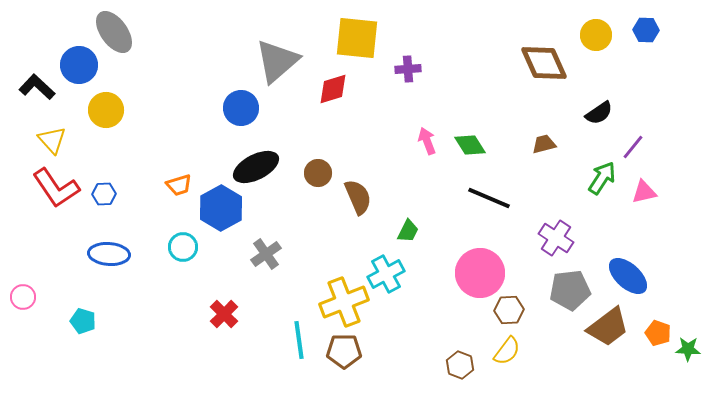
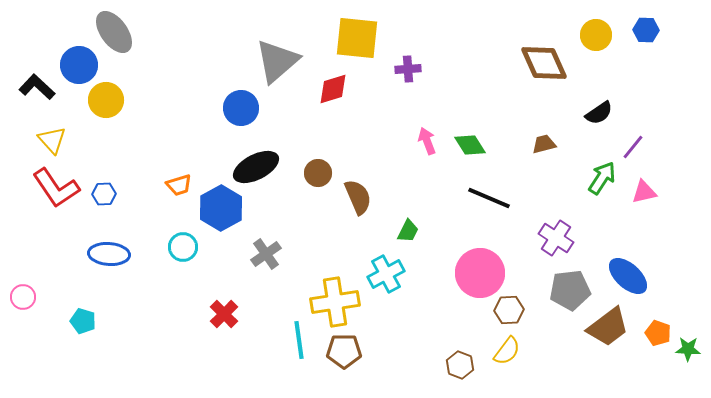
yellow circle at (106, 110): moved 10 px up
yellow cross at (344, 302): moved 9 px left; rotated 12 degrees clockwise
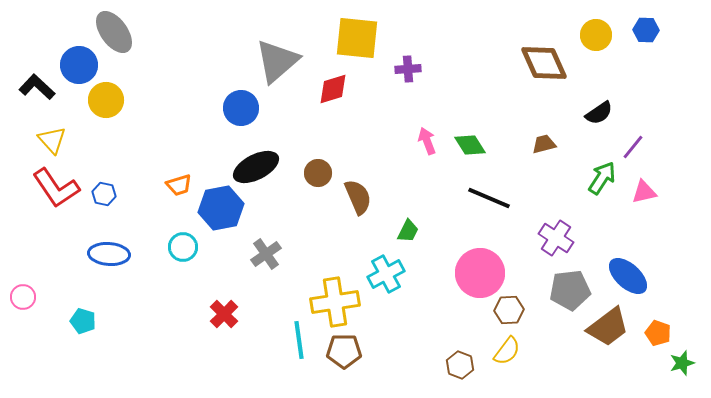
blue hexagon at (104, 194): rotated 15 degrees clockwise
blue hexagon at (221, 208): rotated 18 degrees clockwise
green star at (688, 349): moved 6 px left, 14 px down; rotated 20 degrees counterclockwise
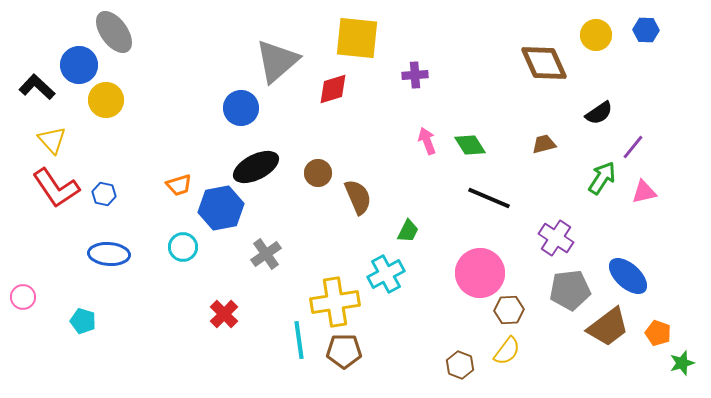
purple cross at (408, 69): moved 7 px right, 6 px down
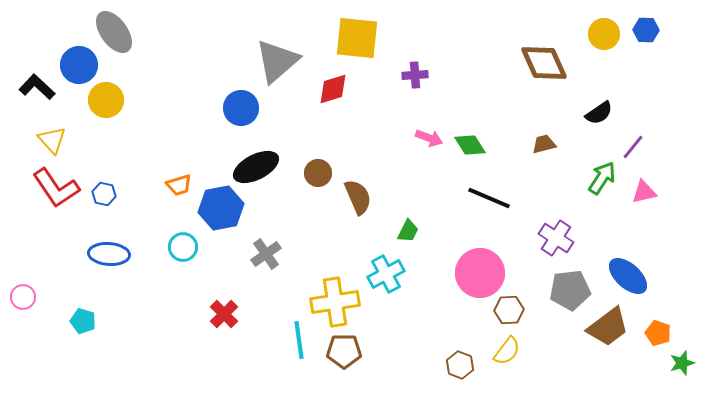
yellow circle at (596, 35): moved 8 px right, 1 px up
pink arrow at (427, 141): moved 2 px right, 3 px up; rotated 132 degrees clockwise
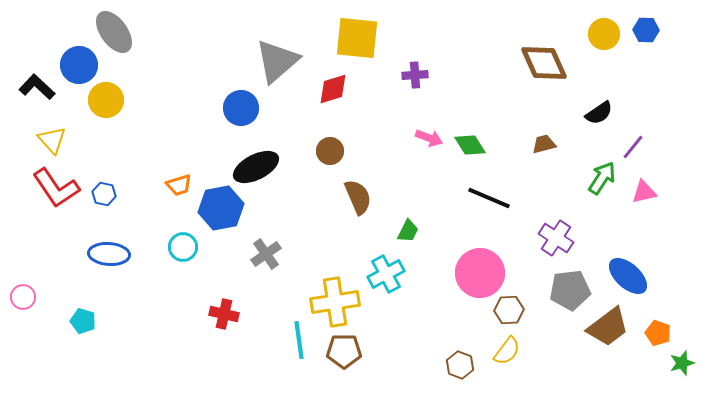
brown circle at (318, 173): moved 12 px right, 22 px up
red cross at (224, 314): rotated 32 degrees counterclockwise
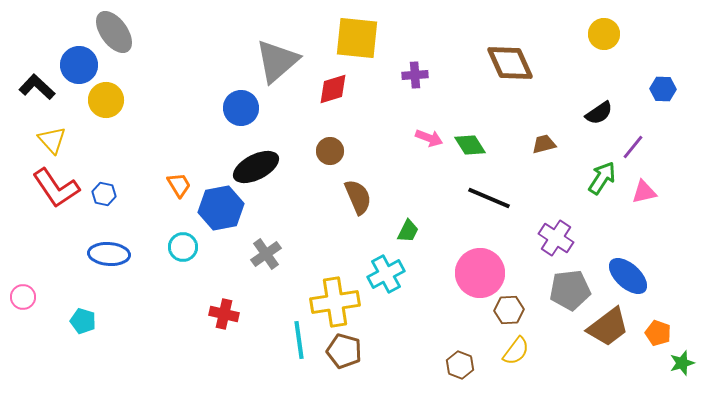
blue hexagon at (646, 30): moved 17 px right, 59 px down
brown diamond at (544, 63): moved 34 px left
orange trapezoid at (179, 185): rotated 104 degrees counterclockwise
brown pentagon at (344, 351): rotated 16 degrees clockwise
yellow semicircle at (507, 351): moved 9 px right
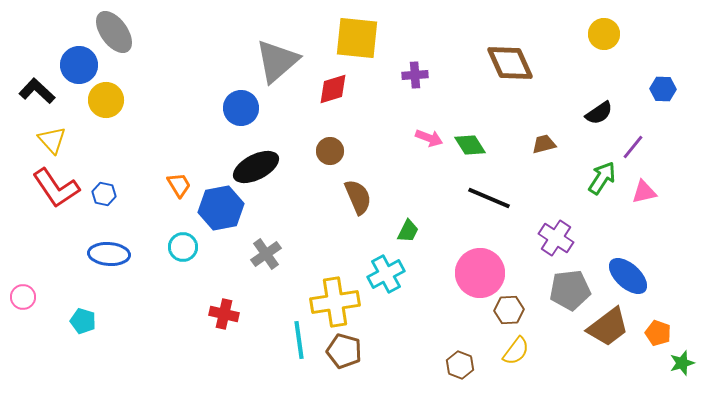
black L-shape at (37, 87): moved 4 px down
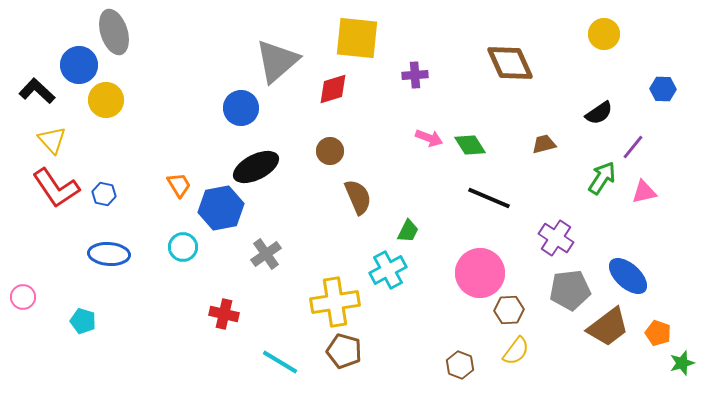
gray ellipse at (114, 32): rotated 18 degrees clockwise
cyan cross at (386, 274): moved 2 px right, 4 px up
cyan line at (299, 340): moved 19 px left, 22 px down; rotated 51 degrees counterclockwise
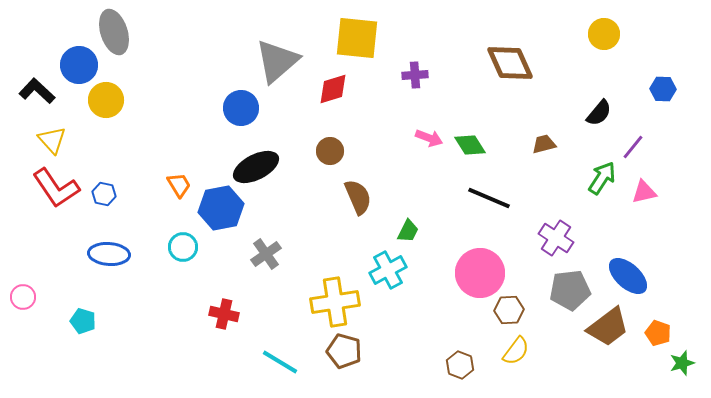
black semicircle at (599, 113): rotated 16 degrees counterclockwise
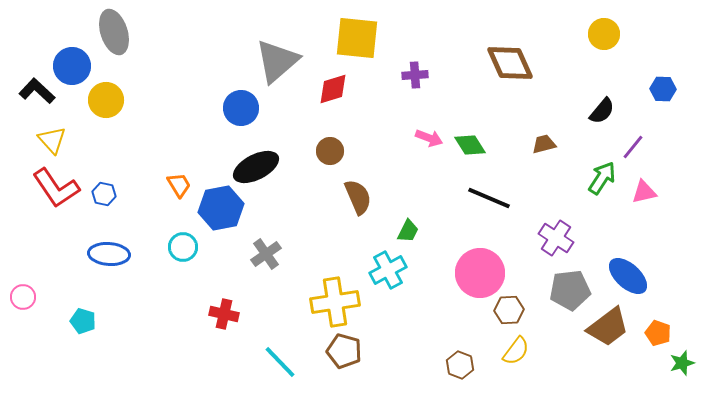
blue circle at (79, 65): moved 7 px left, 1 px down
black semicircle at (599, 113): moved 3 px right, 2 px up
cyan line at (280, 362): rotated 15 degrees clockwise
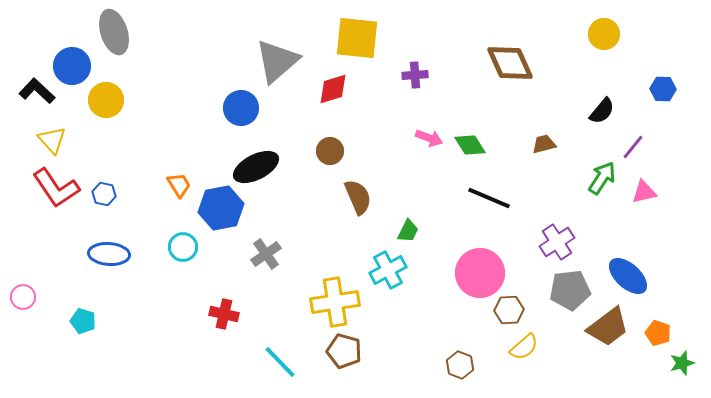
purple cross at (556, 238): moved 1 px right, 4 px down; rotated 24 degrees clockwise
yellow semicircle at (516, 351): moved 8 px right, 4 px up; rotated 12 degrees clockwise
